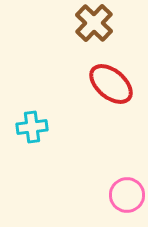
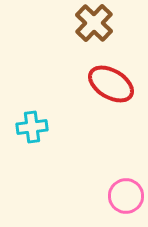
red ellipse: rotated 9 degrees counterclockwise
pink circle: moved 1 px left, 1 px down
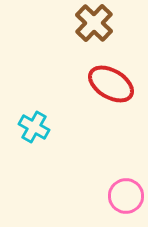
cyan cross: moved 2 px right; rotated 36 degrees clockwise
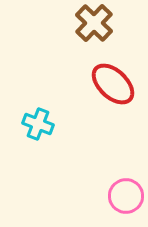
red ellipse: moved 2 px right; rotated 12 degrees clockwise
cyan cross: moved 4 px right, 3 px up; rotated 8 degrees counterclockwise
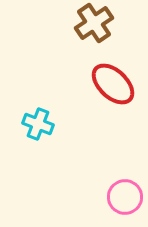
brown cross: rotated 12 degrees clockwise
pink circle: moved 1 px left, 1 px down
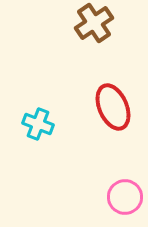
red ellipse: moved 23 px down; rotated 24 degrees clockwise
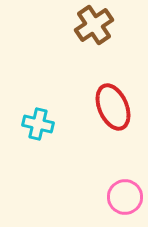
brown cross: moved 2 px down
cyan cross: rotated 8 degrees counterclockwise
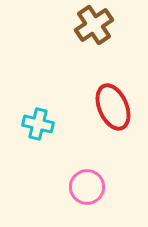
pink circle: moved 38 px left, 10 px up
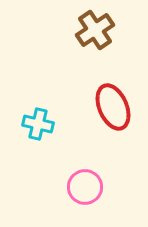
brown cross: moved 1 px right, 5 px down
pink circle: moved 2 px left
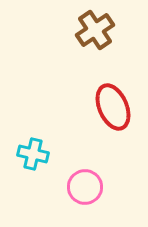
cyan cross: moved 5 px left, 30 px down
